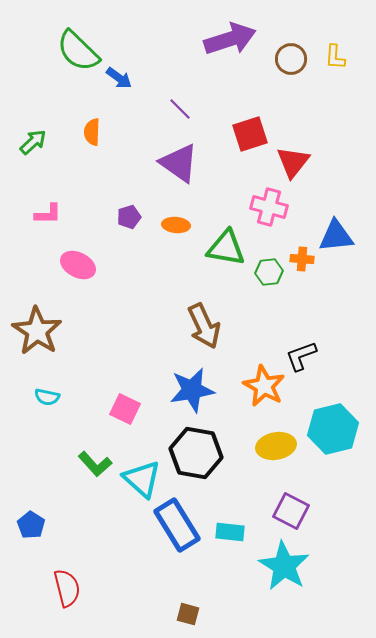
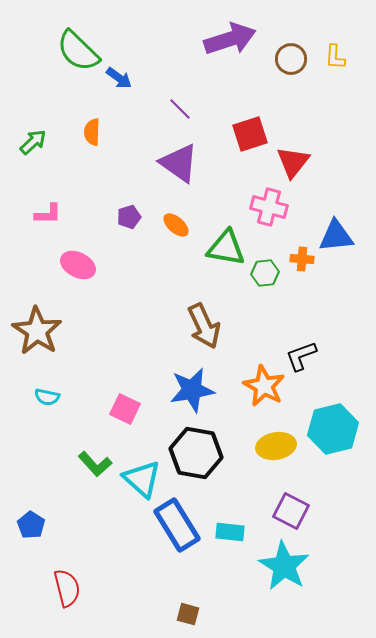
orange ellipse: rotated 36 degrees clockwise
green hexagon: moved 4 px left, 1 px down
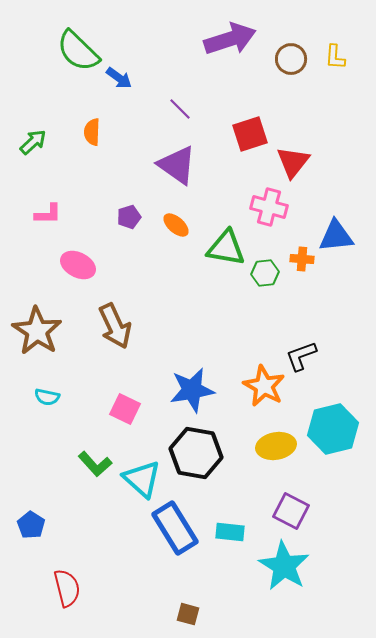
purple triangle: moved 2 px left, 2 px down
brown arrow: moved 89 px left
blue rectangle: moved 2 px left, 3 px down
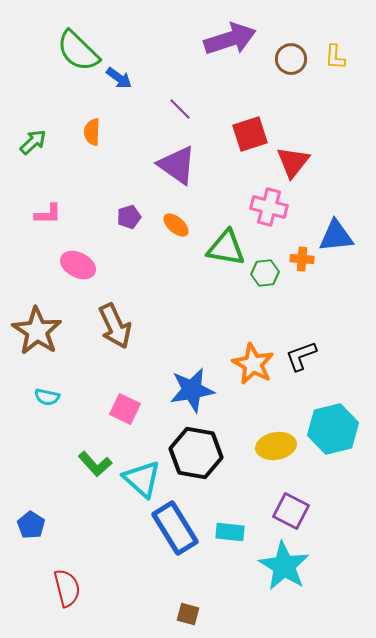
orange star: moved 11 px left, 22 px up
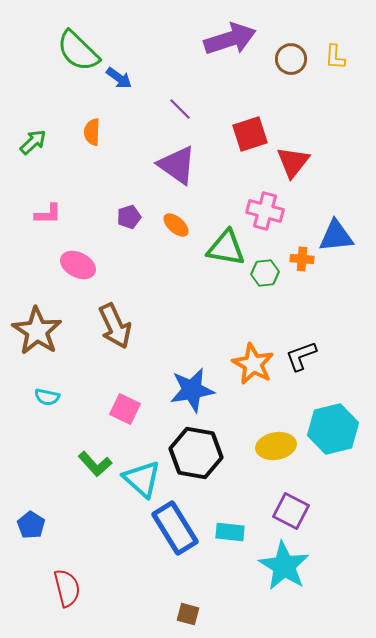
pink cross: moved 4 px left, 4 px down
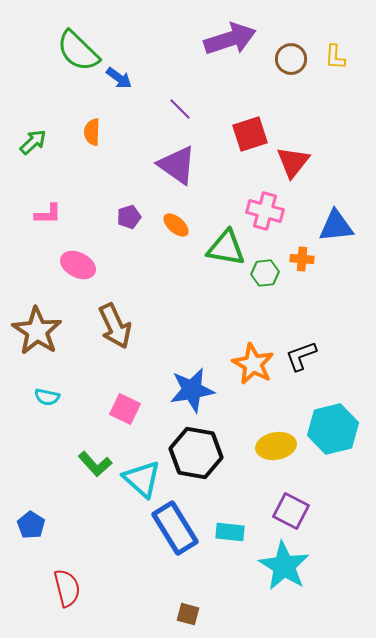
blue triangle: moved 10 px up
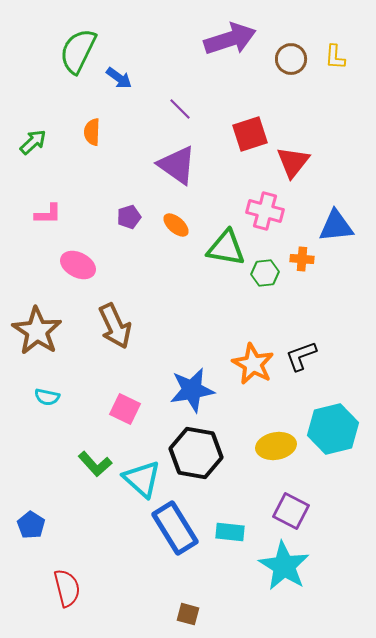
green semicircle: rotated 72 degrees clockwise
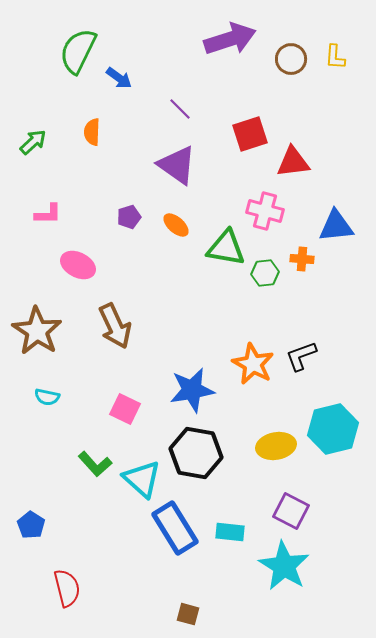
red triangle: rotated 45 degrees clockwise
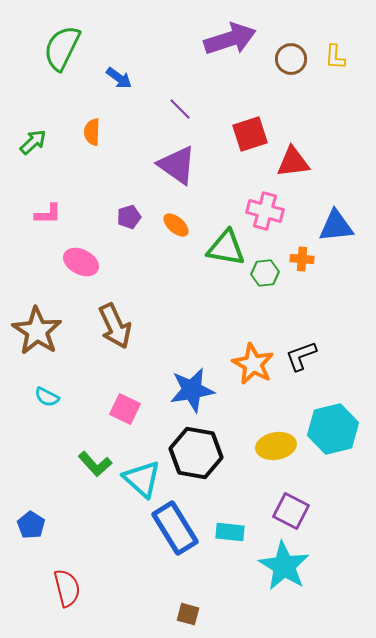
green semicircle: moved 16 px left, 3 px up
pink ellipse: moved 3 px right, 3 px up
cyan semicircle: rotated 15 degrees clockwise
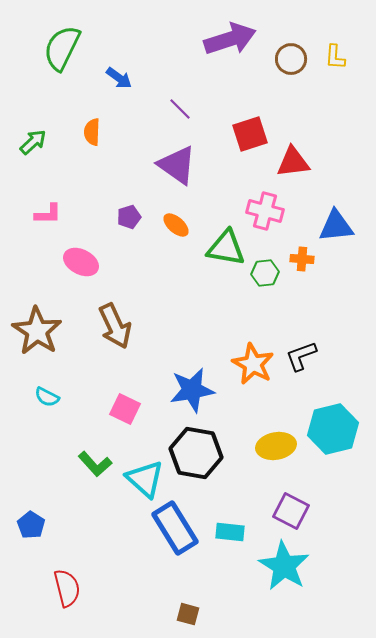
cyan triangle: moved 3 px right
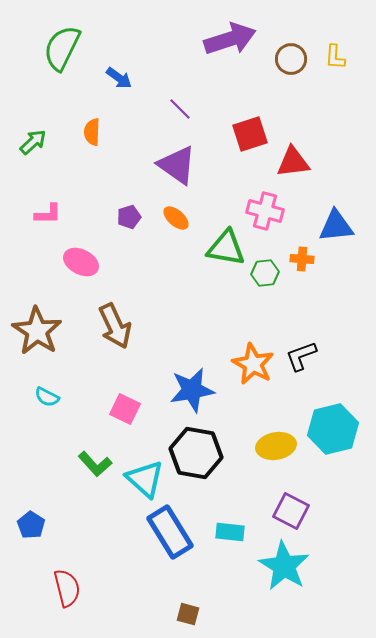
orange ellipse: moved 7 px up
blue rectangle: moved 5 px left, 4 px down
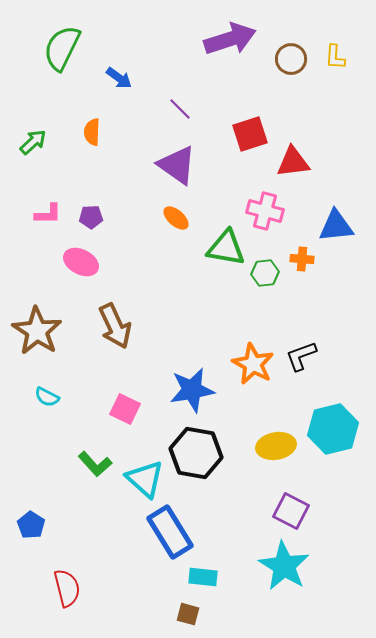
purple pentagon: moved 38 px left; rotated 15 degrees clockwise
cyan rectangle: moved 27 px left, 45 px down
